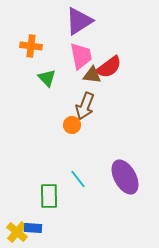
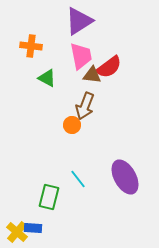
green triangle: rotated 18 degrees counterclockwise
green rectangle: moved 1 px down; rotated 15 degrees clockwise
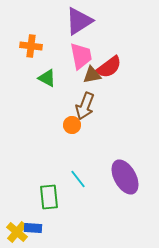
brown triangle: rotated 18 degrees counterclockwise
green rectangle: rotated 20 degrees counterclockwise
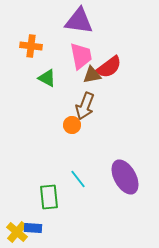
purple triangle: rotated 40 degrees clockwise
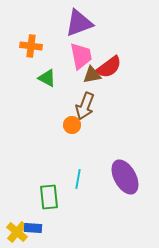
purple triangle: moved 2 px down; rotated 28 degrees counterclockwise
cyan line: rotated 48 degrees clockwise
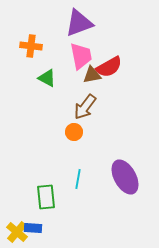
red semicircle: rotated 8 degrees clockwise
brown arrow: moved 1 px down; rotated 16 degrees clockwise
orange circle: moved 2 px right, 7 px down
green rectangle: moved 3 px left
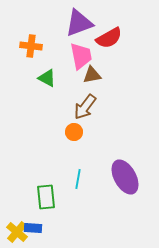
red semicircle: moved 29 px up
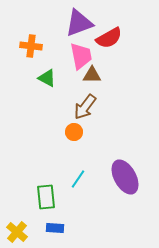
brown triangle: rotated 12 degrees clockwise
cyan line: rotated 24 degrees clockwise
blue rectangle: moved 22 px right
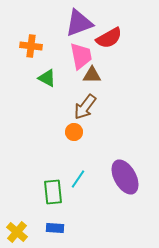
green rectangle: moved 7 px right, 5 px up
